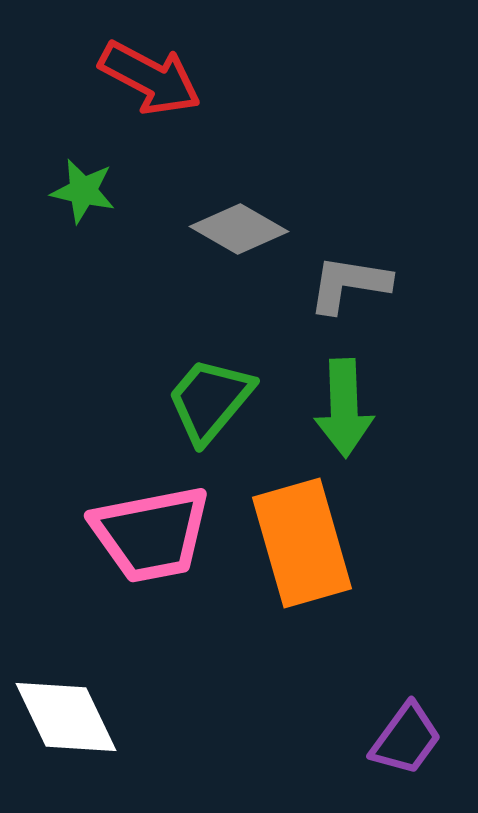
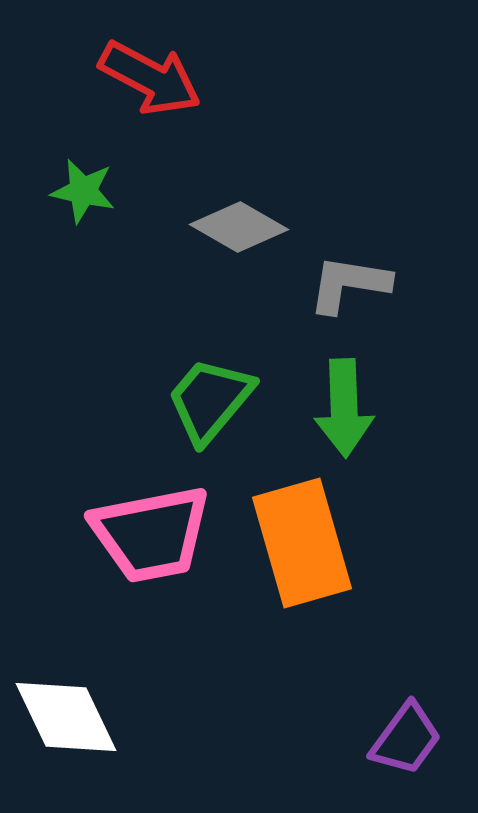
gray diamond: moved 2 px up
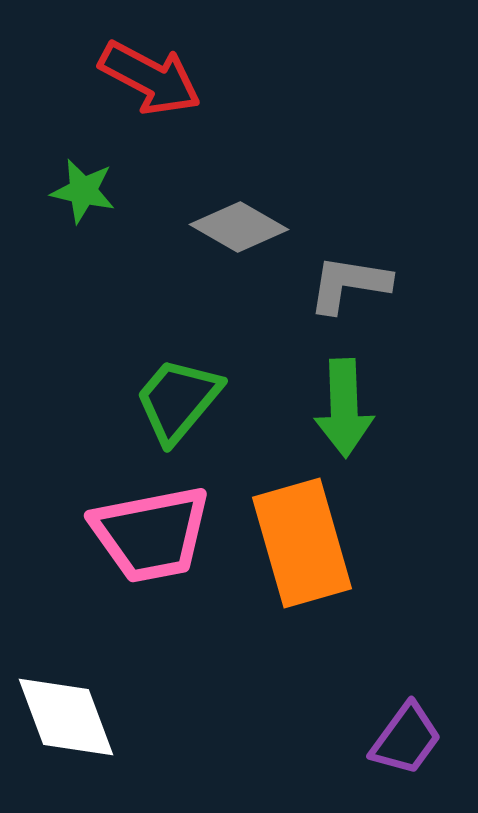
green trapezoid: moved 32 px left
white diamond: rotated 5 degrees clockwise
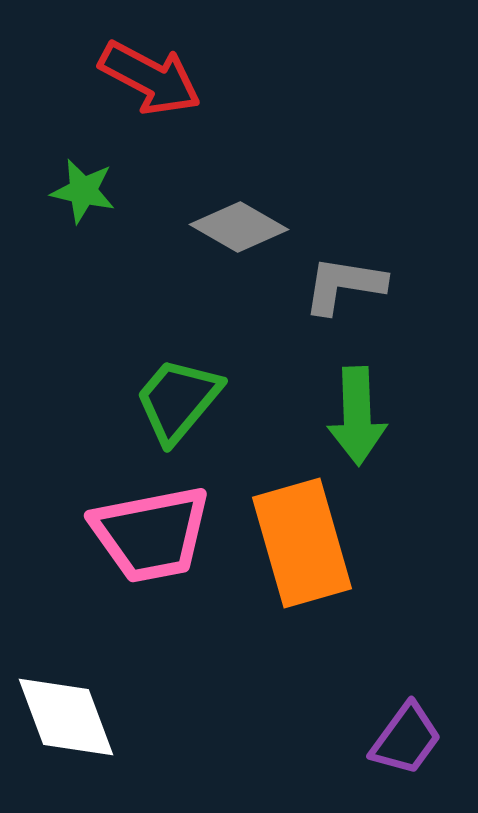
gray L-shape: moved 5 px left, 1 px down
green arrow: moved 13 px right, 8 px down
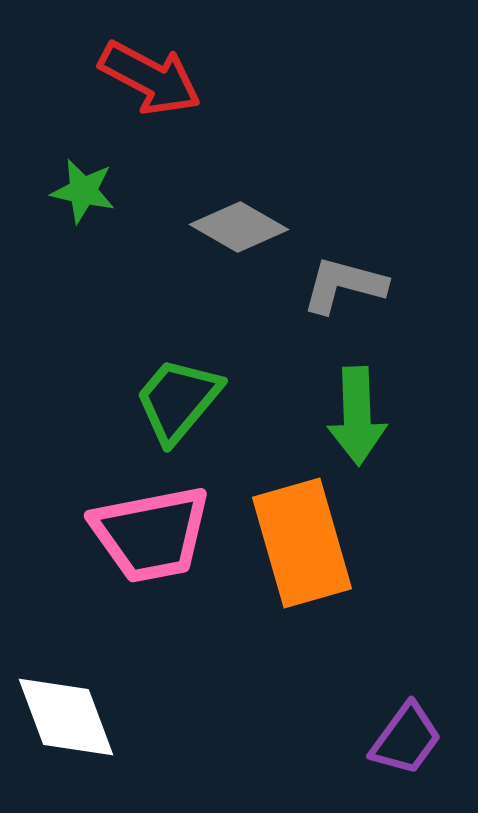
gray L-shape: rotated 6 degrees clockwise
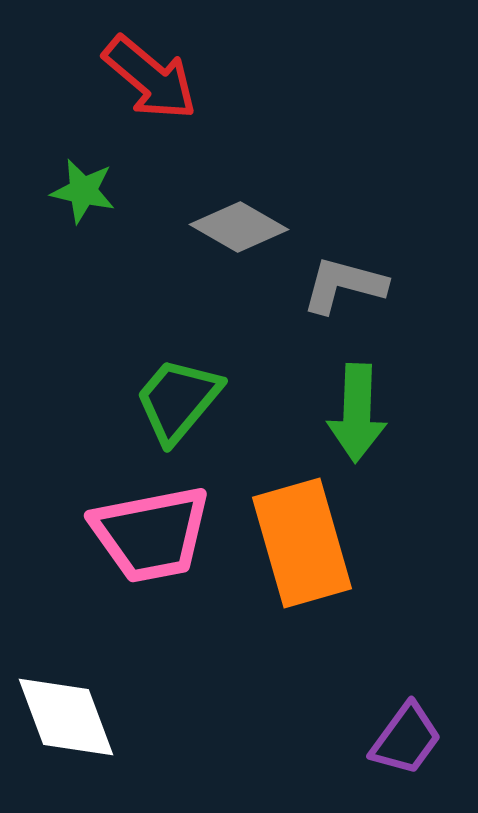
red arrow: rotated 12 degrees clockwise
green arrow: moved 3 px up; rotated 4 degrees clockwise
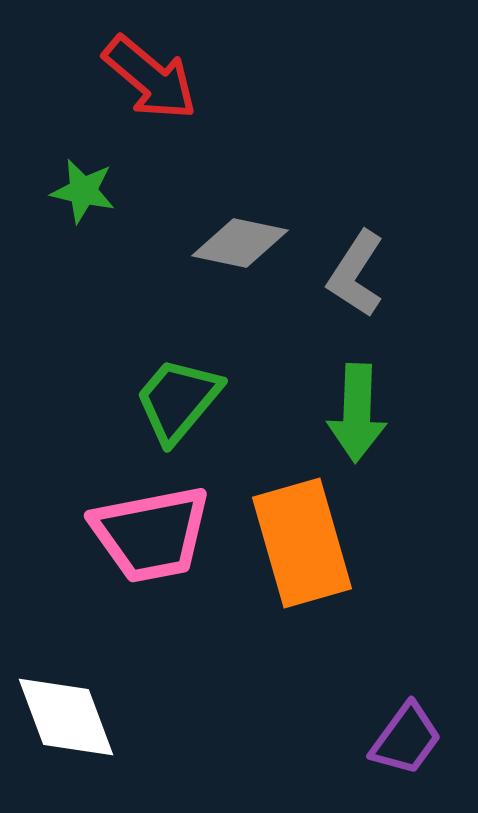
gray diamond: moved 1 px right, 16 px down; rotated 18 degrees counterclockwise
gray L-shape: moved 12 px right, 11 px up; rotated 72 degrees counterclockwise
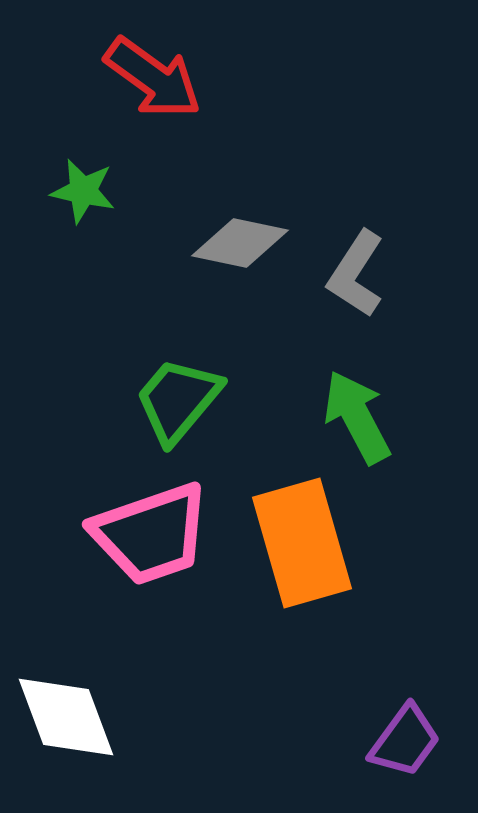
red arrow: moved 3 px right; rotated 4 degrees counterclockwise
green arrow: moved 4 px down; rotated 150 degrees clockwise
pink trapezoid: rotated 8 degrees counterclockwise
purple trapezoid: moved 1 px left, 2 px down
